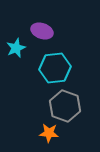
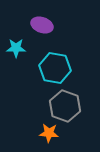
purple ellipse: moved 6 px up
cyan star: rotated 24 degrees clockwise
cyan hexagon: rotated 16 degrees clockwise
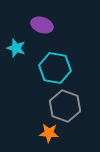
cyan star: rotated 18 degrees clockwise
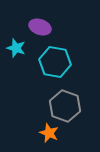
purple ellipse: moved 2 px left, 2 px down
cyan hexagon: moved 6 px up
orange star: rotated 18 degrees clockwise
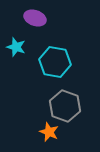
purple ellipse: moved 5 px left, 9 px up
cyan star: moved 1 px up
orange star: moved 1 px up
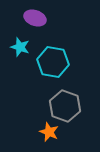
cyan star: moved 4 px right
cyan hexagon: moved 2 px left
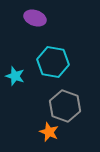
cyan star: moved 5 px left, 29 px down
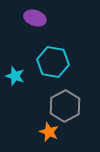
gray hexagon: rotated 12 degrees clockwise
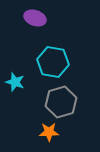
cyan star: moved 6 px down
gray hexagon: moved 4 px left, 4 px up; rotated 12 degrees clockwise
orange star: rotated 24 degrees counterclockwise
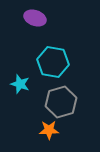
cyan star: moved 5 px right, 2 px down
orange star: moved 2 px up
